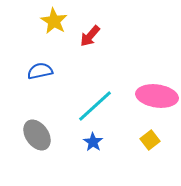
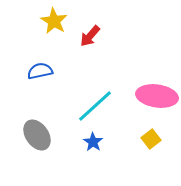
yellow square: moved 1 px right, 1 px up
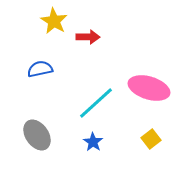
red arrow: moved 2 px left, 1 px down; rotated 130 degrees counterclockwise
blue semicircle: moved 2 px up
pink ellipse: moved 8 px left, 8 px up; rotated 9 degrees clockwise
cyan line: moved 1 px right, 3 px up
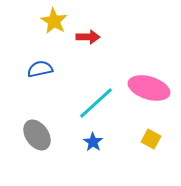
yellow square: rotated 24 degrees counterclockwise
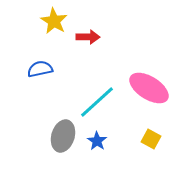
pink ellipse: rotated 15 degrees clockwise
cyan line: moved 1 px right, 1 px up
gray ellipse: moved 26 px right, 1 px down; rotated 52 degrees clockwise
blue star: moved 4 px right, 1 px up
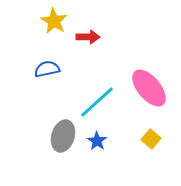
blue semicircle: moved 7 px right
pink ellipse: rotated 18 degrees clockwise
yellow square: rotated 12 degrees clockwise
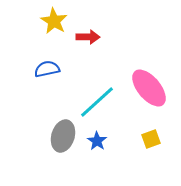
yellow square: rotated 30 degrees clockwise
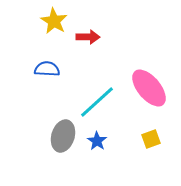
blue semicircle: rotated 15 degrees clockwise
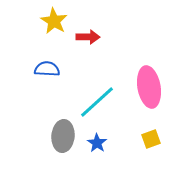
pink ellipse: moved 1 px up; rotated 30 degrees clockwise
gray ellipse: rotated 12 degrees counterclockwise
blue star: moved 2 px down
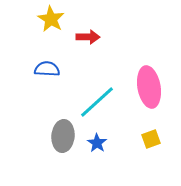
yellow star: moved 3 px left, 2 px up
